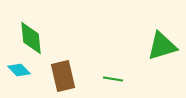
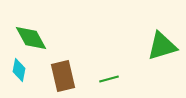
green diamond: rotated 24 degrees counterclockwise
cyan diamond: rotated 55 degrees clockwise
green line: moved 4 px left; rotated 24 degrees counterclockwise
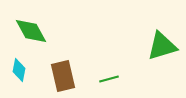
green diamond: moved 7 px up
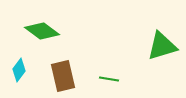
green diamond: moved 11 px right; rotated 24 degrees counterclockwise
cyan diamond: rotated 25 degrees clockwise
green line: rotated 24 degrees clockwise
